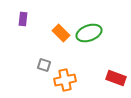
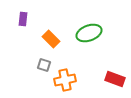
orange rectangle: moved 10 px left, 6 px down
red rectangle: moved 1 px left, 1 px down
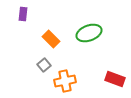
purple rectangle: moved 5 px up
gray square: rotated 32 degrees clockwise
orange cross: moved 1 px down
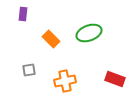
gray square: moved 15 px left, 5 px down; rotated 32 degrees clockwise
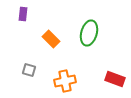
green ellipse: rotated 55 degrees counterclockwise
gray square: rotated 24 degrees clockwise
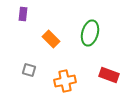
green ellipse: moved 1 px right
red rectangle: moved 6 px left, 4 px up
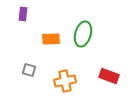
green ellipse: moved 7 px left, 1 px down
orange rectangle: rotated 48 degrees counterclockwise
red rectangle: moved 1 px down
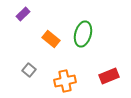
purple rectangle: rotated 40 degrees clockwise
orange rectangle: rotated 42 degrees clockwise
gray square: rotated 24 degrees clockwise
red rectangle: rotated 42 degrees counterclockwise
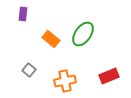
purple rectangle: rotated 40 degrees counterclockwise
green ellipse: rotated 20 degrees clockwise
